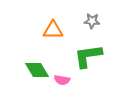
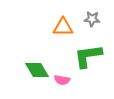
gray star: moved 2 px up
orange triangle: moved 10 px right, 3 px up
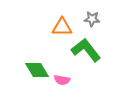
orange triangle: moved 1 px left
green L-shape: moved 2 px left, 6 px up; rotated 60 degrees clockwise
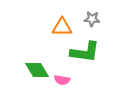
green L-shape: moved 1 px left, 2 px down; rotated 136 degrees clockwise
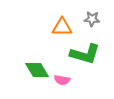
green L-shape: moved 2 px down; rotated 8 degrees clockwise
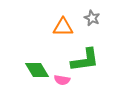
gray star: moved 1 px up; rotated 21 degrees clockwise
orange triangle: moved 1 px right
green L-shape: moved 6 px down; rotated 24 degrees counterclockwise
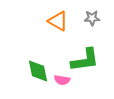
gray star: rotated 28 degrees counterclockwise
orange triangle: moved 5 px left, 6 px up; rotated 30 degrees clockwise
green diamond: moved 1 px right, 1 px down; rotated 20 degrees clockwise
